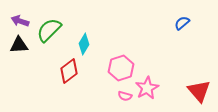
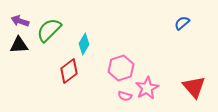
red triangle: moved 5 px left, 4 px up
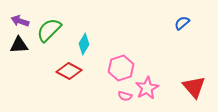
red diamond: rotated 65 degrees clockwise
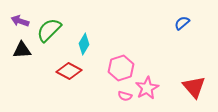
black triangle: moved 3 px right, 5 px down
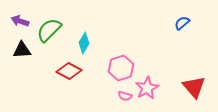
cyan diamond: moved 1 px up
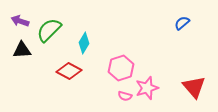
pink star: rotated 10 degrees clockwise
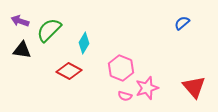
black triangle: rotated 12 degrees clockwise
pink hexagon: rotated 20 degrees counterclockwise
